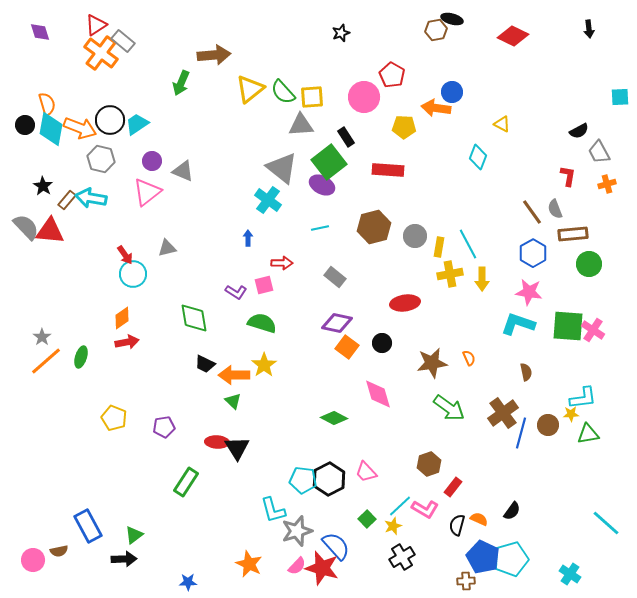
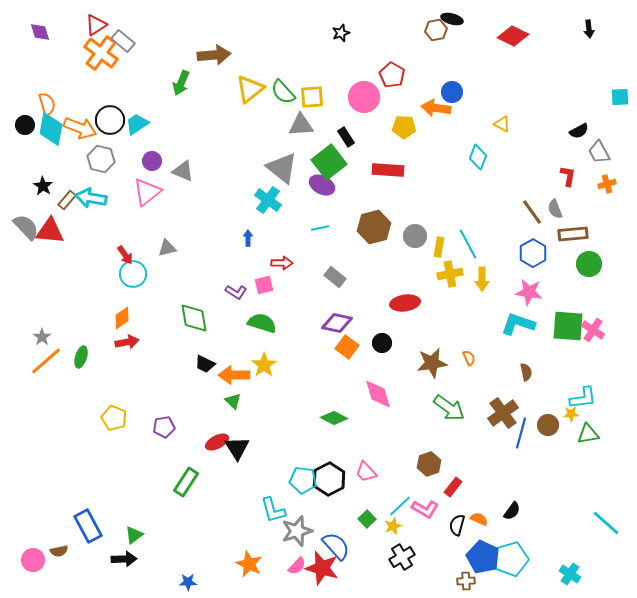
red ellipse at (217, 442): rotated 30 degrees counterclockwise
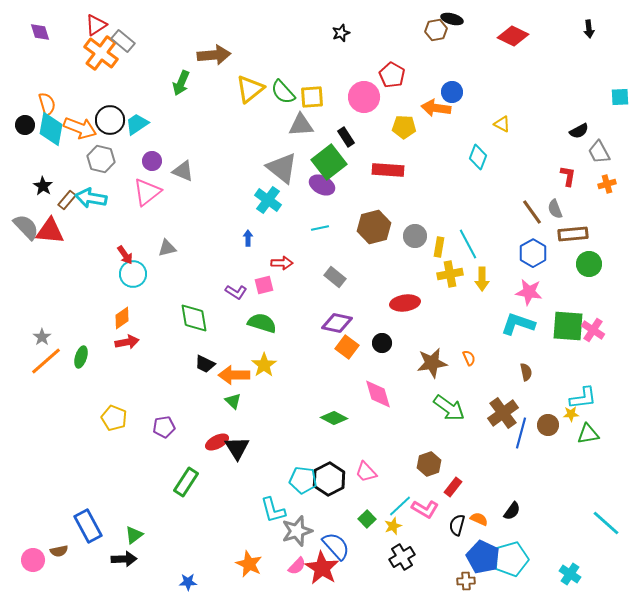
red star at (322, 568): rotated 16 degrees clockwise
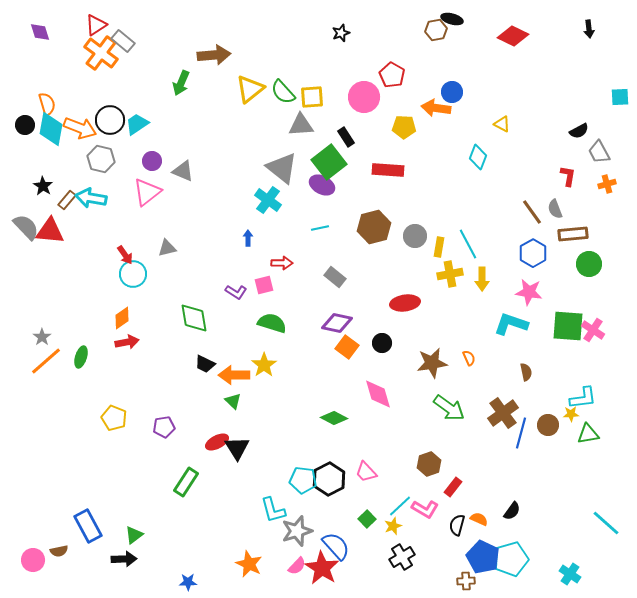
green semicircle at (262, 323): moved 10 px right
cyan L-shape at (518, 324): moved 7 px left
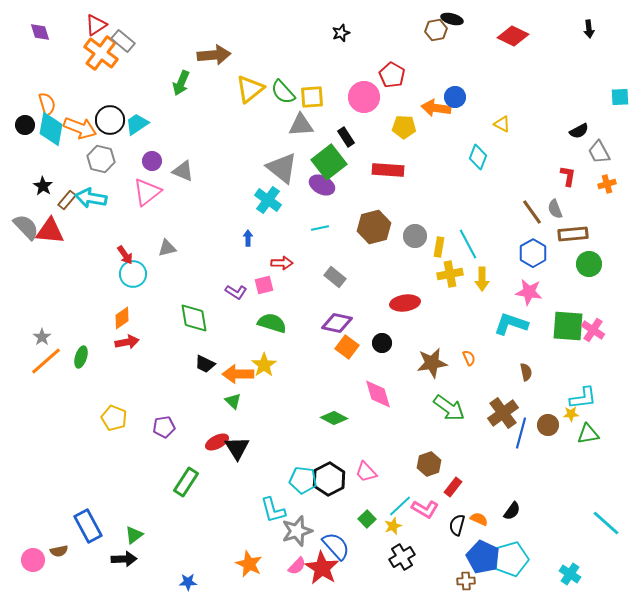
blue circle at (452, 92): moved 3 px right, 5 px down
orange arrow at (234, 375): moved 4 px right, 1 px up
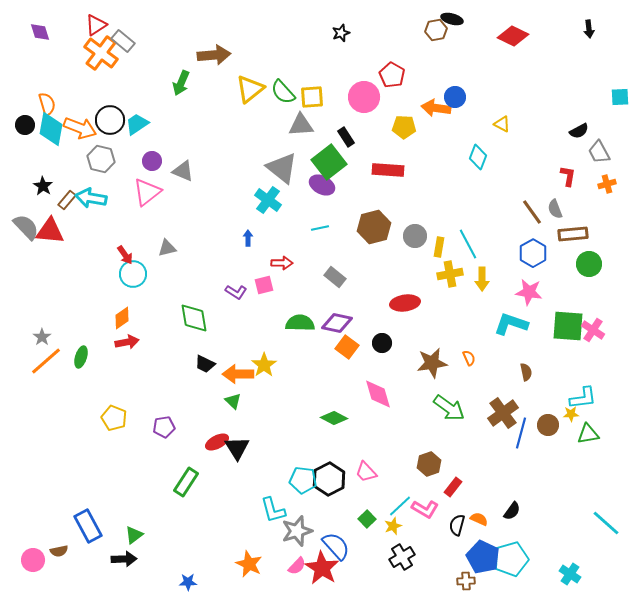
green semicircle at (272, 323): moved 28 px right; rotated 16 degrees counterclockwise
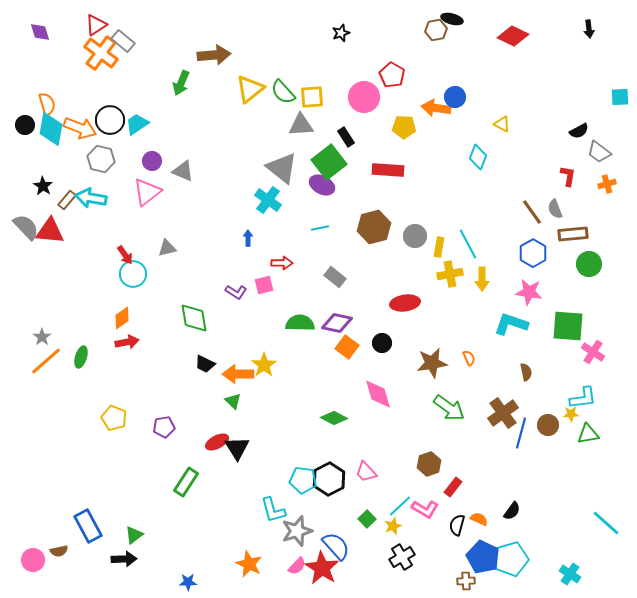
gray trapezoid at (599, 152): rotated 25 degrees counterclockwise
pink cross at (593, 330): moved 22 px down
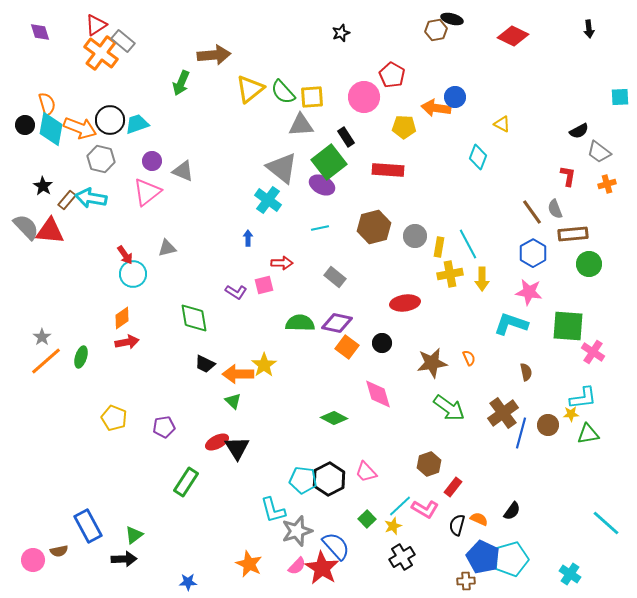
cyan trapezoid at (137, 124): rotated 15 degrees clockwise
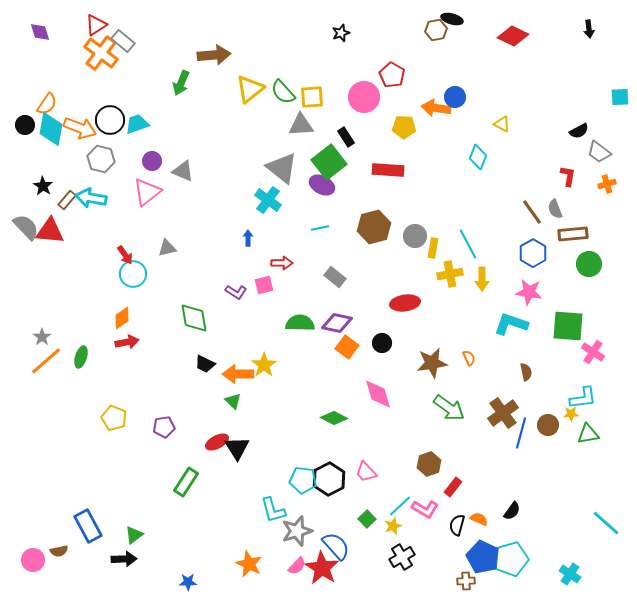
orange semicircle at (47, 104): rotated 50 degrees clockwise
yellow rectangle at (439, 247): moved 6 px left, 1 px down
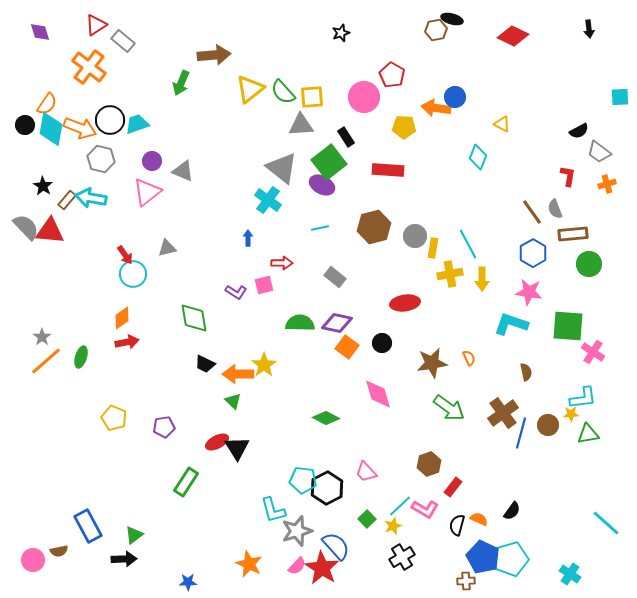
orange cross at (101, 53): moved 12 px left, 14 px down
green diamond at (334, 418): moved 8 px left
black hexagon at (329, 479): moved 2 px left, 9 px down
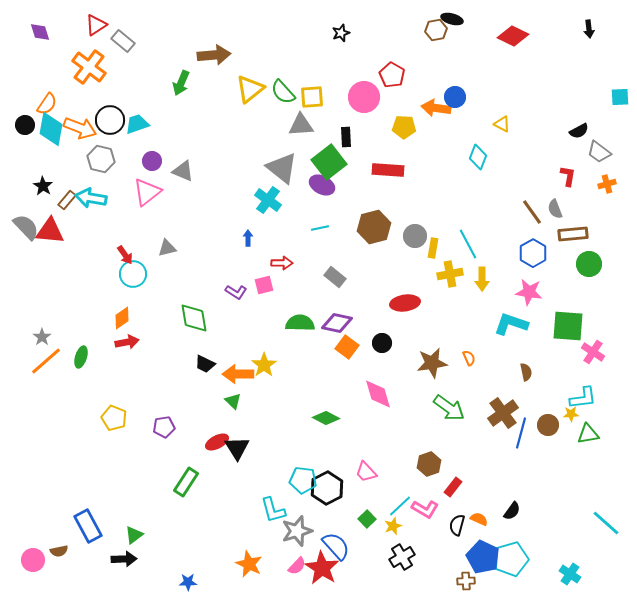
black rectangle at (346, 137): rotated 30 degrees clockwise
